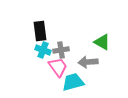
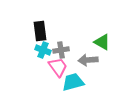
gray arrow: moved 2 px up
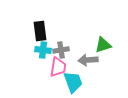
green triangle: moved 1 px right, 3 px down; rotated 48 degrees counterclockwise
cyan cross: rotated 14 degrees counterclockwise
pink trapezoid: rotated 45 degrees clockwise
cyan trapezoid: rotated 85 degrees clockwise
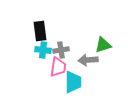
cyan trapezoid: rotated 20 degrees clockwise
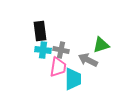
green triangle: moved 2 px left
gray cross: rotated 21 degrees clockwise
gray arrow: rotated 30 degrees clockwise
cyan trapezoid: moved 3 px up
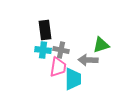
black rectangle: moved 5 px right, 1 px up
gray arrow: rotated 24 degrees counterclockwise
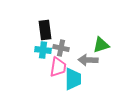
gray cross: moved 2 px up
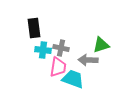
black rectangle: moved 11 px left, 2 px up
cyan trapezoid: rotated 70 degrees counterclockwise
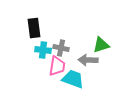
pink trapezoid: moved 1 px left, 1 px up
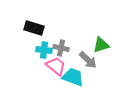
black rectangle: rotated 66 degrees counterclockwise
cyan cross: moved 1 px right
gray arrow: rotated 138 degrees counterclockwise
pink trapezoid: moved 1 px left; rotated 60 degrees counterclockwise
cyan trapezoid: moved 2 px up
